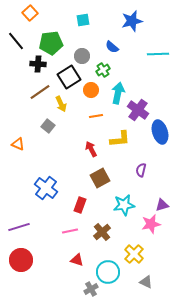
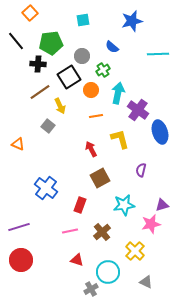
yellow arrow: moved 1 px left, 2 px down
yellow L-shape: rotated 100 degrees counterclockwise
yellow cross: moved 1 px right, 3 px up
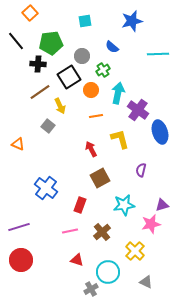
cyan square: moved 2 px right, 1 px down
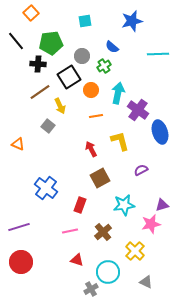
orange square: moved 1 px right
green cross: moved 1 px right, 4 px up
yellow L-shape: moved 2 px down
purple semicircle: rotated 48 degrees clockwise
brown cross: moved 1 px right
red circle: moved 2 px down
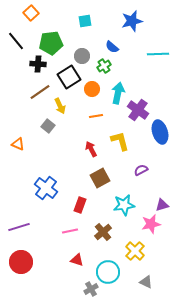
orange circle: moved 1 px right, 1 px up
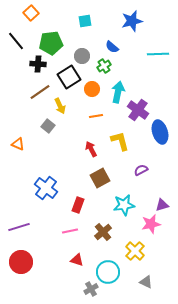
cyan arrow: moved 1 px up
red rectangle: moved 2 px left
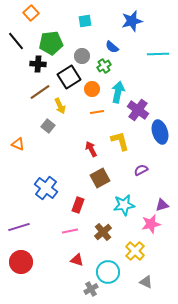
orange line: moved 1 px right, 4 px up
